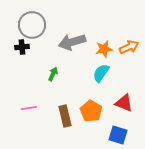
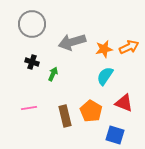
gray circle: moved 1 px up
black cross: moved 10 px right, 15 px down; rotated 24 degrees clockwise
cyan semicircle: moved 4 px right, 3 px down
blue square: moved 3 px left
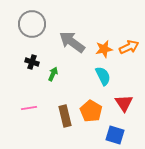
gray arrow: rotated 52 degrees clockwise
cyan semicircle: moved 2 px left; rotated 120 degrees clockwise
red triangle: rotated 36 degrees clockwise
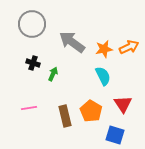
black cross: moved 1 px right, 1 px down
red triangle: moved 1 px left, 1 px down
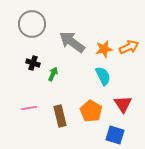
brown rectangle: moved 5 px left
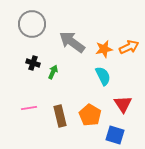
green arrow: moved 2 px up
orange pentagon: moved 1 px left, 4 px down
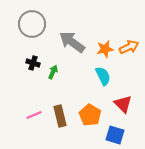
orange star: moved 1 px right
red triangle: rotated 12 degrees counterclockwise
pink line: moved 5 px right, 7 px down; rotated 14 degrees counterclockwise
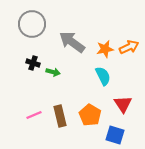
green arrow: rotated 80 degrees clockwise
red triangle: rotated 12 degrees clockwise
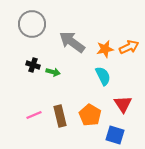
black cross: moved 2 px down
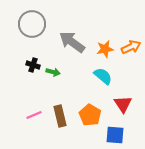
orange arrow: moved 2 px right
cyan semicircle: rotated 24 degrees counterclockwise
blue square: rotated 12 degrees counterclockwise
